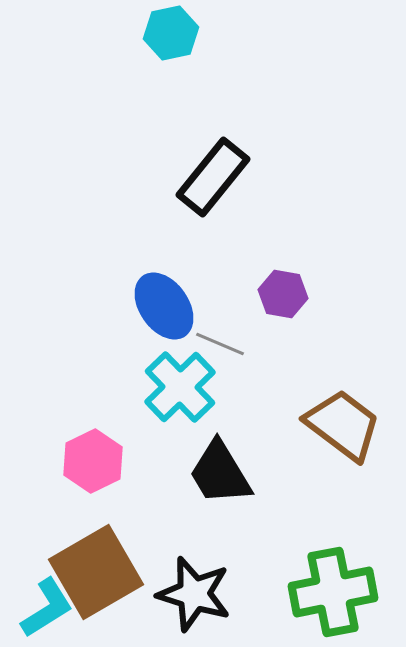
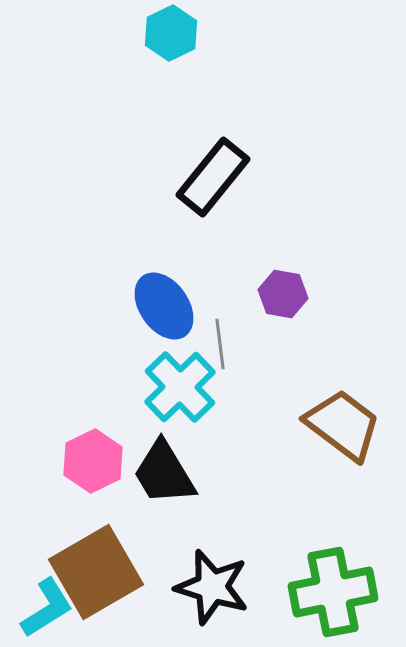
cyan hexagon: rotated 14 degrees counterclockwise
gray line: rotated 60 degrees clockwise
black trapezoid: moved 56 px left
black star: moved 18 px right, 7 px up
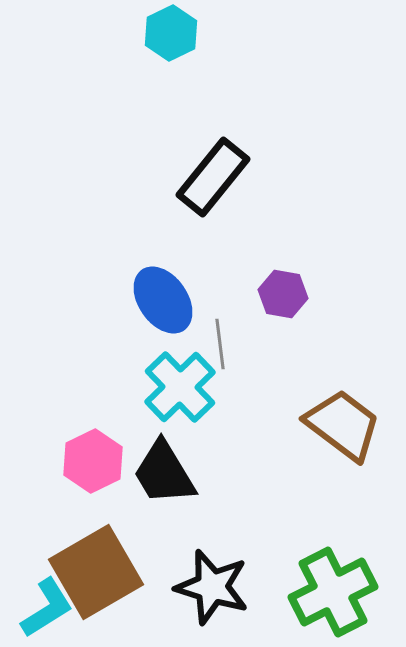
blue ellipse: moved 1 px left, 6 px up
green cross: rotated 16 degrees counterclockwise
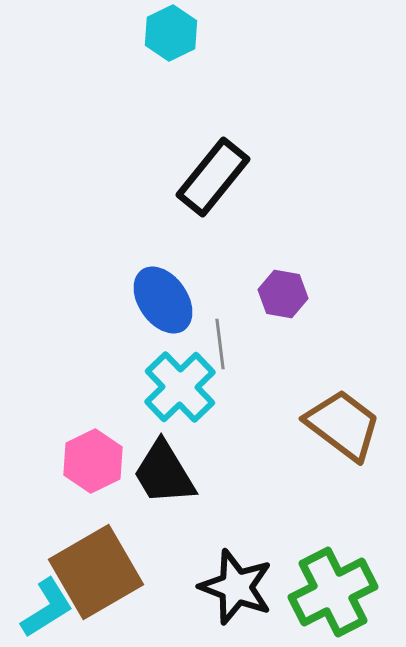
black star: moved 24 px right; rotated 4 degrees clockwise
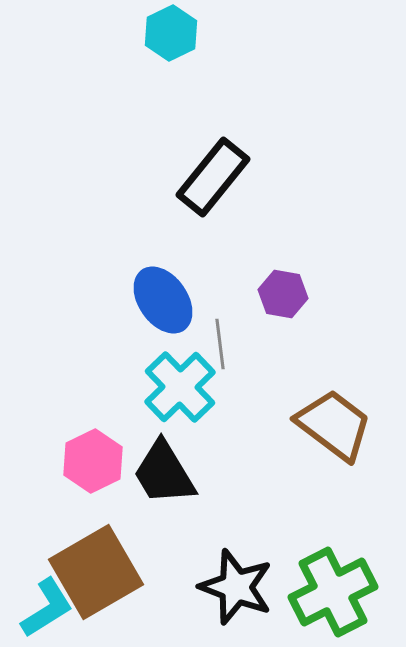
brown trapezoid: moved 9 px left
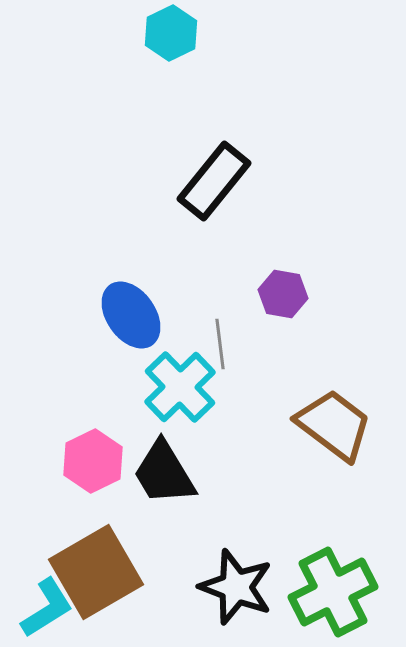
black rectangle: moved 1 px right, 4 px down
blue ellipse: moved 32 px left, 15 px down
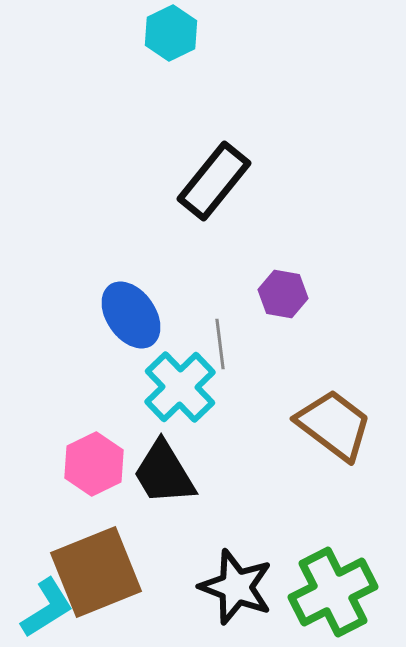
pink hexagon: moved 1 px right, 3 px down
brown square: rotated 8 degrees clockwise
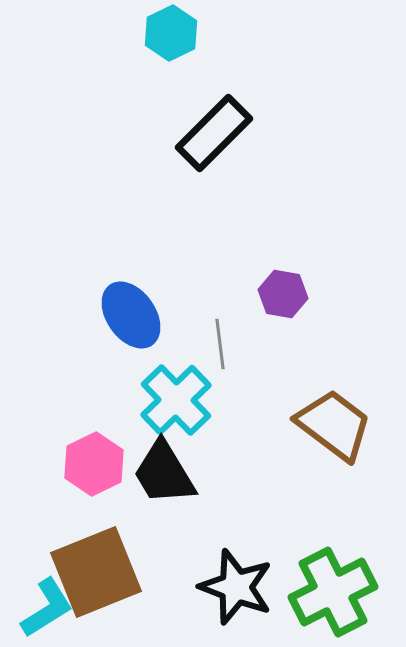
black rectangle: moved 48 px up; rotated 6 degrees clockwise
cyan cross: moved 4 px left, 13 px down
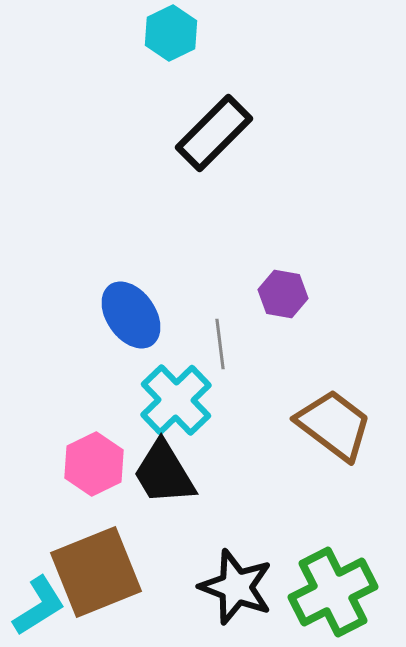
cyan L-shape: moved 8 px left, 2 px up
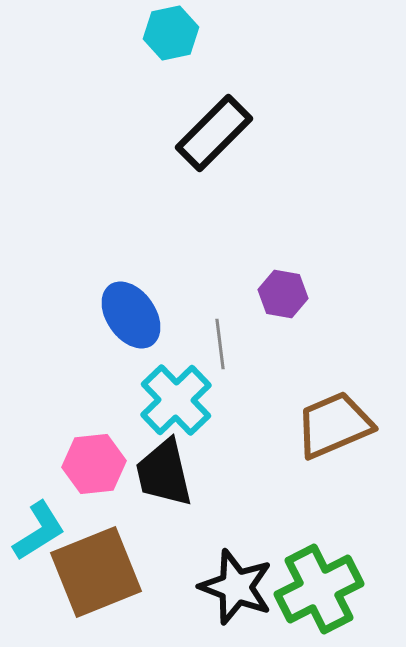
cyan hexagon: rotated 14 degrees clockwise
brown trapezoid: rotated 60 degrees counterclockwise
pink hexagon: rotated 20 degrees clockwise
black trapezoid: rotated 18 degrees clockwise
green cross: moved 14 px left, 3 px up
cyan L-shape: moved 75 px up
